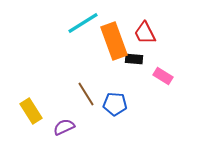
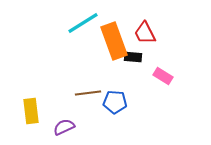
black rectangle: moved 1 px left, 2 px up
brown line: moved 2 px right, 1 px up; rotated 65 degrees counterclockwise
blue pentagon: moved 2 px up
yellow rectangle: rotated 25 degrees clockwise
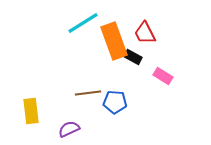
black rectangle: rotated 24 degrees clockwise
purple semicircle: moved 5 px right, 2 px down
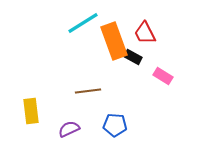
brown line: moved 2 px up
blue pentagon: moved 23 px down
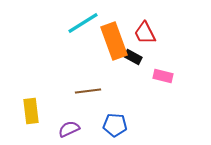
pink rectangle: rotated 18 degrees counterclockwise
